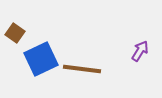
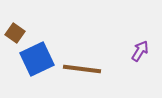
blue square: moved 4 px left
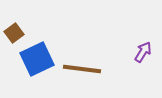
brown square: moved 1 px left; rotated 18 degrees clockwise
purple arrow: moved 3 px right, 1 px down
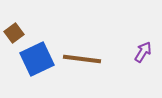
brown line: moved 10 px up
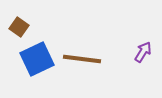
brown square: moved 5 px right, 6 px up; rotated 18 degrees counterclockwise
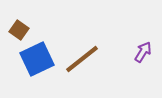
brown square: moved 3 px down
brown line: rotated 45 degrees counterclockwise
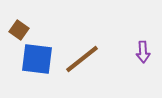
purple arrow: rotated 145 degrees clockwise
blue square: rotated 32 degrees clockwise
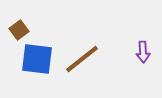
brown square: rotated 18 degrees clockwise
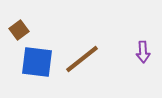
blue square: moved 3 px down
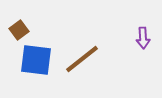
purple arrow: moved 14 px up
blue square: moved 1 px left, 2 px up
